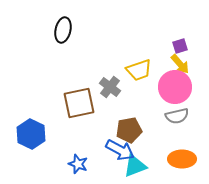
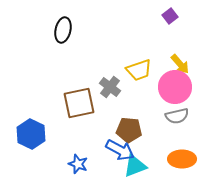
purple square: moved 10 px left, 30 px up; rotated 21 degrees counterclockwise
brown pentagon: rotated 15 degrees clockwise
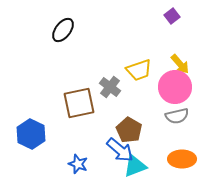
purple square: moved 2 px right
black ellipse: rotated 25 degrees clockwise
brown pentagon: rotated 25 degrees clockwise
blue arrow: rotated 12 degrees clockwise
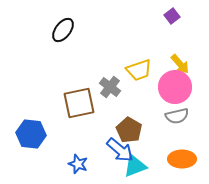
blue hexagon: rotated 20 degrees counterclockwise
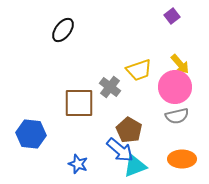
brown square: rotated 12 degrees clockwise
